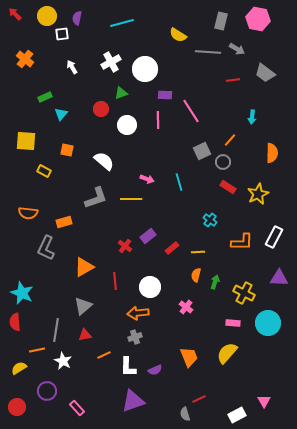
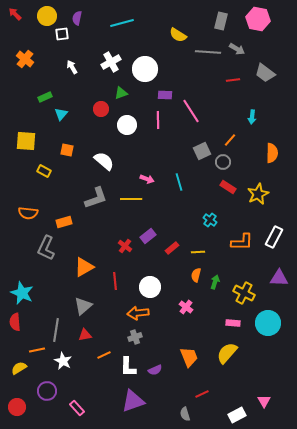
red line at (199, 399): moved 3 px right, 5 px up
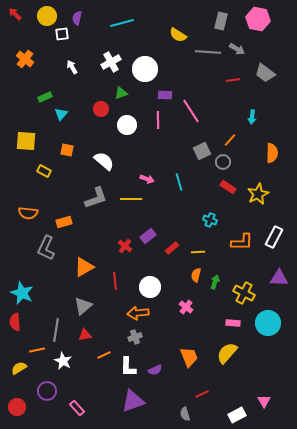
cyan cross at (210, 220): rotated 16 degrees counterclockwise
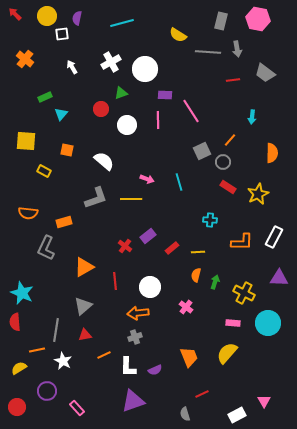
gray arrow at (237, 49): rotated 49 degrees clockwise
cyan cross at (210, 220): rotated 16 degrees counterclockwise
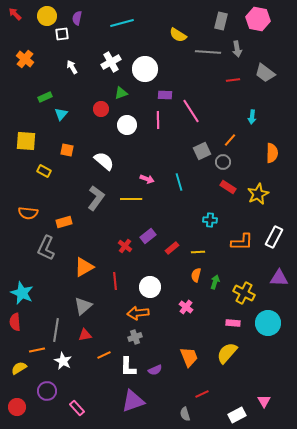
gray L-shape at (96, 198): rotated 35 degrees counterclockwise
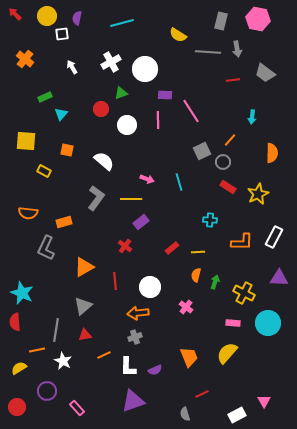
purple rectangle at (148, 236): moved 7 px left, 14 px up
